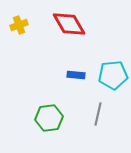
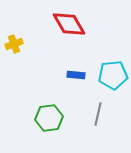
yellow cross: moved 5 px left, 19 px down
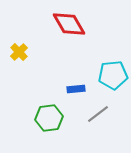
yellow cross: moved 5 px right, 8 px down; rotated 24 degrees counterclockwise
blue rectangle: moved 14 px down; rotated 12 degrees counterclockwise
gray line: rotated 40 degrees clockwise
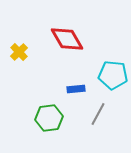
red diamond: moved 2 px left, 15 px down
cyan pentagon: rotated 12 degrees clockwise
gray line: rotated 25 degrees counterclockwise
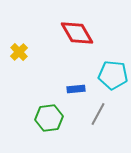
red diamond: moved 10 px right, 6 px up
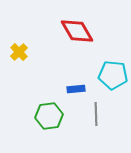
red diamond: moved 2 px up
gray line: moved 2 px left; rotated 30 degrees counterclockwise
green hexagon: moved 2 px up
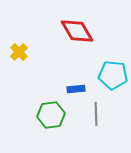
green hexagon: moved 2 px right, 1 px up
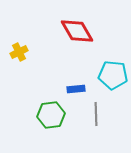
yellow cross: rotated 18 degrees clockwise
